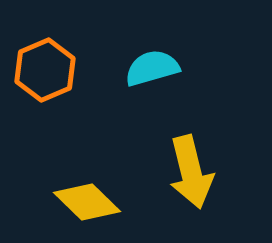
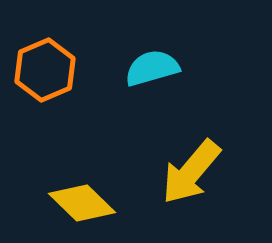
yellow arrow: rotated 54 degrees clockwise
yellow diamond: moved 5 px left, 1 px down
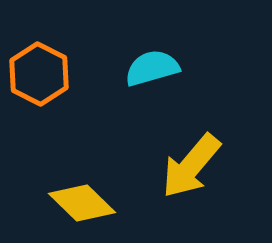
orange hexagon: moved 6 px left, 4 px down; rotated 10 degrees counterclockwise
yellow arrow: moved 6 px up
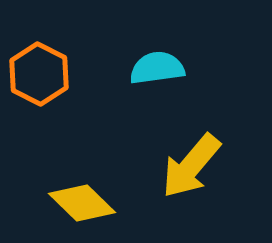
cyan semicircle: moved 5 px right; rotated 8 degrees clockwise
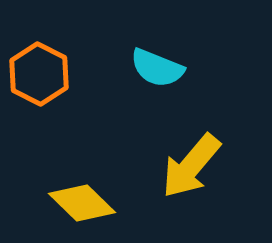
cyan semicircle: rotated 150 degrees counterclockwise
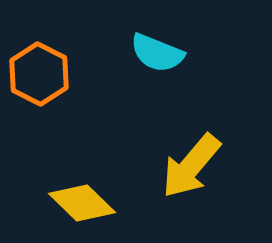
cyan semicircle: moved 15 px up
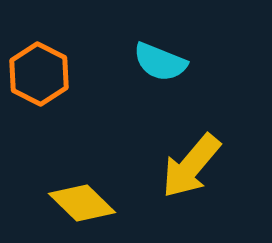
cyan semicircle: moved 3 px right, 9 px down
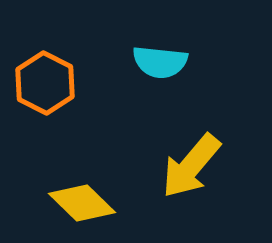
cyan semicircle: rotated 16 degrees counterclockwise
orange hexagon: moved 6 px right, 9 px down
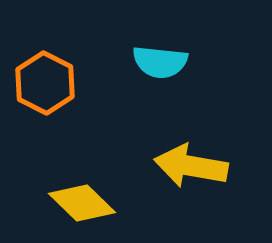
yellow arrow: rotated 60 degrees clockwise
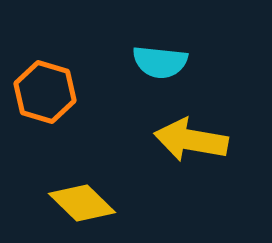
orange hexagon: moved 9 px down; rotated 10 degrees counterclockwise
yellow arrow: moved 26 px up
